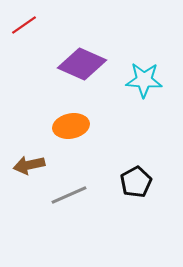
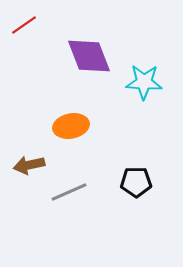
purple diamond: moved 7 px right, 8 px up; rotated 45 degrees clockwise
cyan star: moved 2 px down
black pentagon: rotated 28 degrees clockwise
gray line: moved 3 px up
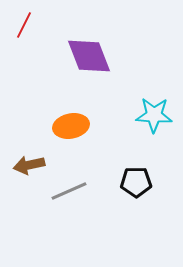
red line: rotated 28 degrees counterclockwise
cyan star: moved 10 px right, 33 px down
gray line: moved 1 px up
